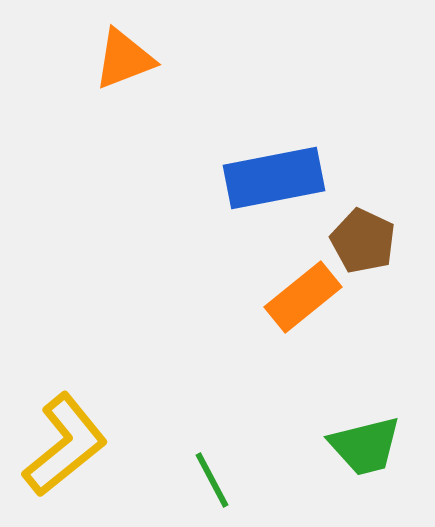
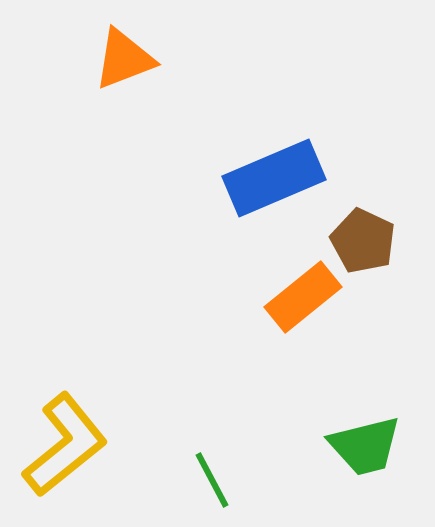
blue rectangle: rotated 12 degrees counterclockwise
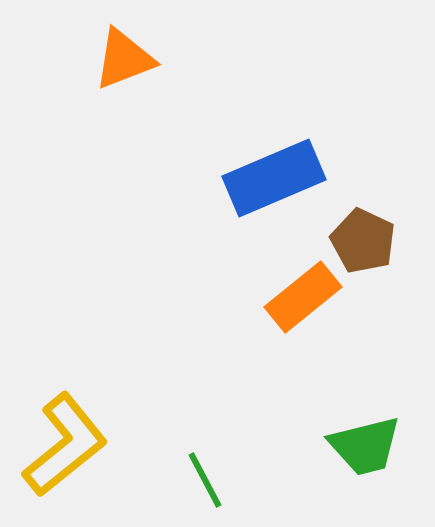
green line: moved 7 px left
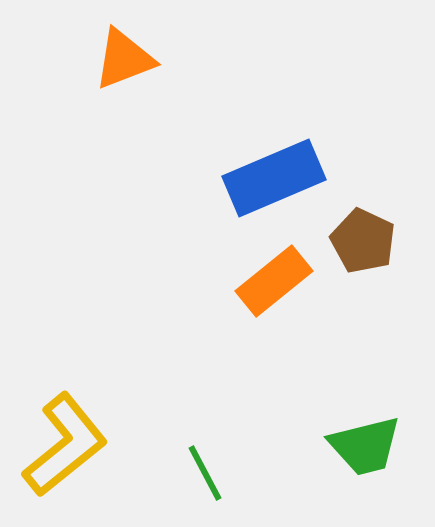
orange rectangle: moved 29 px left, 16 px up
green line: moved 7 px up
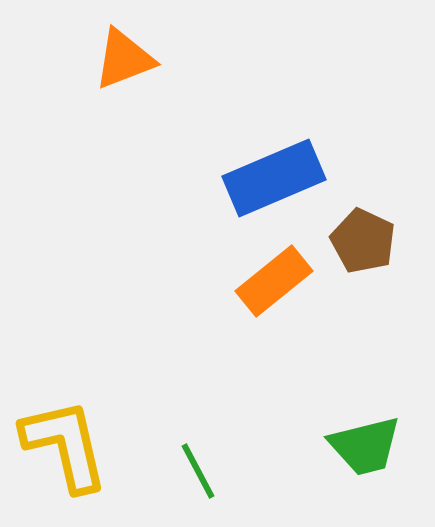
yellow L-shape: rotated 64 degrees counterclockwise
green line: moved 7 px left, 2 px up
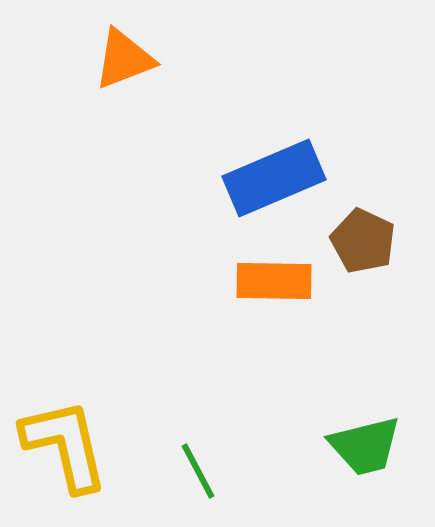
orange rectangle: rotated 40 degrees clockwise
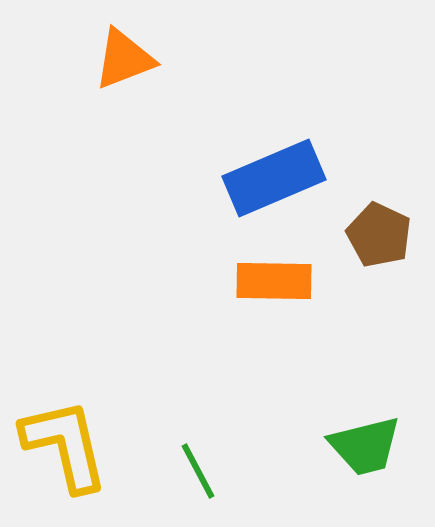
brown pentagon: moved 16 px right, 6 px up
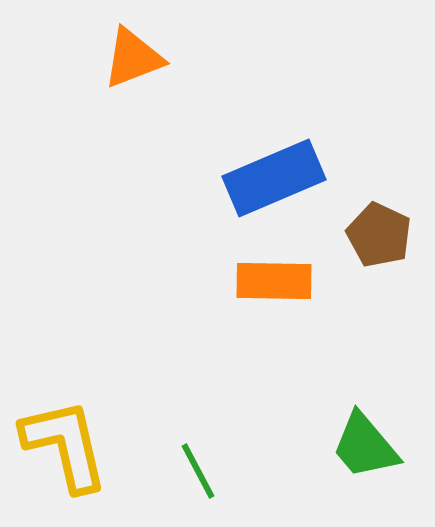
orange triangle: moved 9 px right, 1 px up
green trapezoid: rotated 64 degrees clockwise
